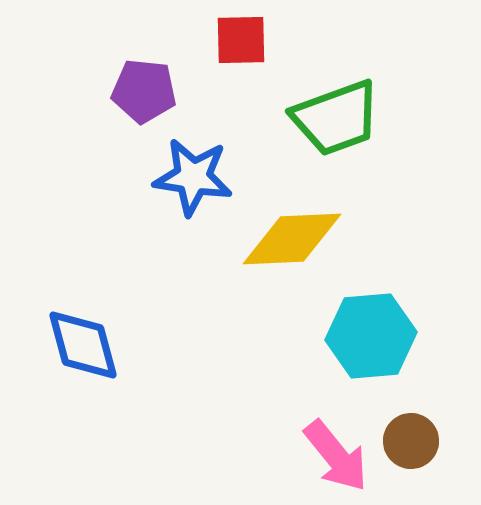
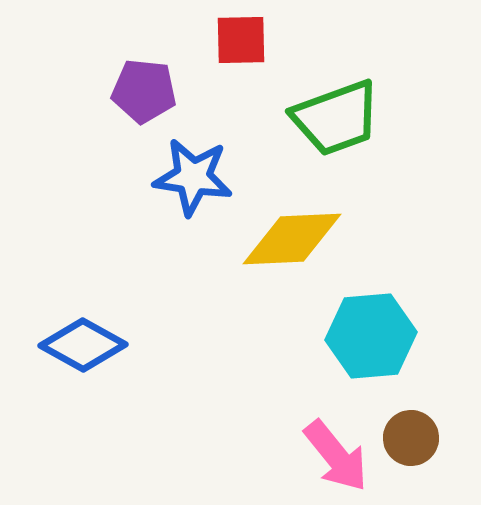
blue diamond: rotated 46 degrees counterclockwise
brown circle: moved 3 px up
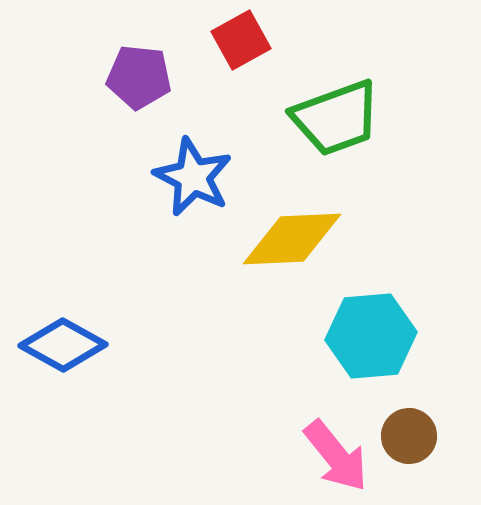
red square: rotated 28 degrees counterclockwise
purple pentagon: moved 5 px left, 14 px up
blue star: rotated 18 degrees clockwise
blue diamond: moved 20 px left
brown circle: moved 2 px left, 2 px up
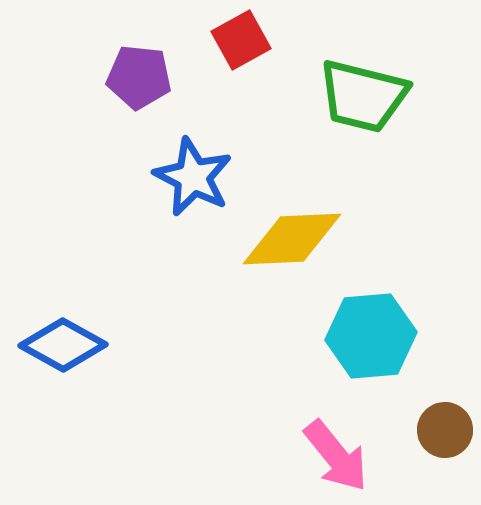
green trapezoid: moved 27 px right, 22 px up; rotated 34 degrees clockwise
brown circle: moved 36 px right, 6 px up
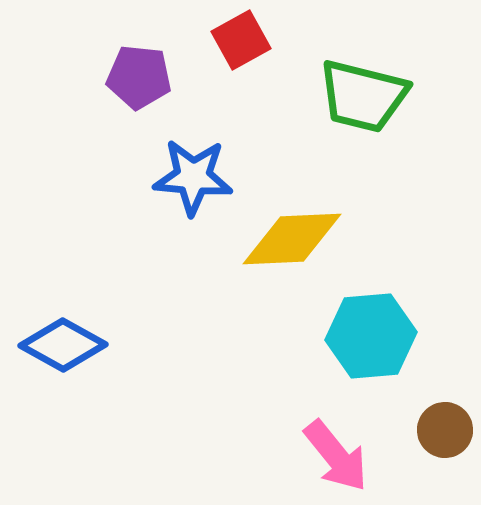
blue star: rotated 22 degrees counterclockwise
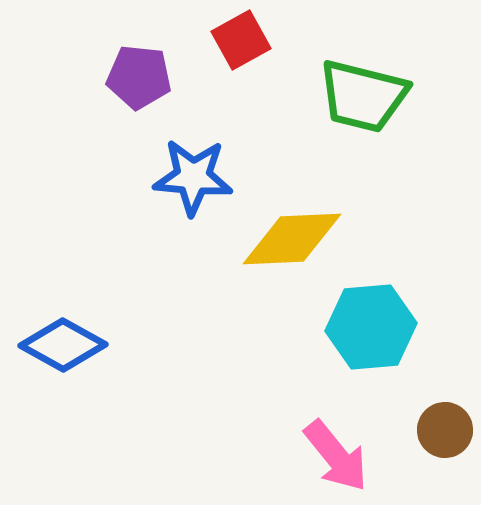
cyan hexagon: moved 9 px up
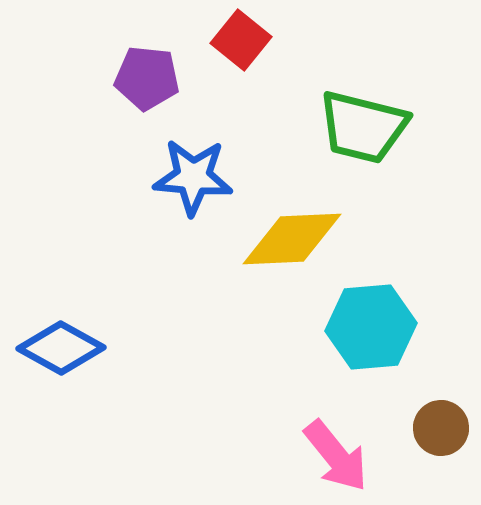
red square: rotated 22 degrees counterclockwise
purple pentagon: moved 8 px right, 1 px down
green trapezoid: moved 31 px down
blue diamond: moved 2 px left, 3 px down
brown circle: moved 4 px left, 2 px up
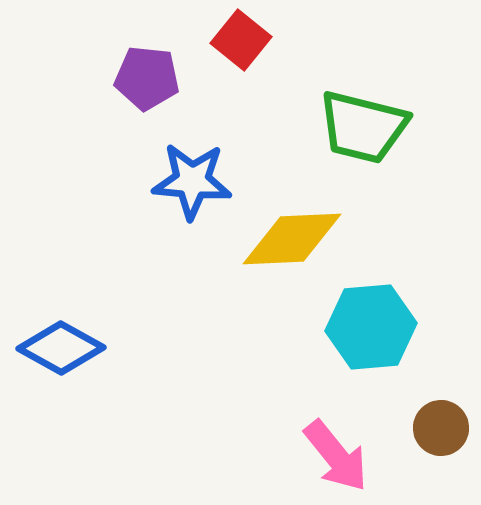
blue star: moved 1 px left, 4 px down
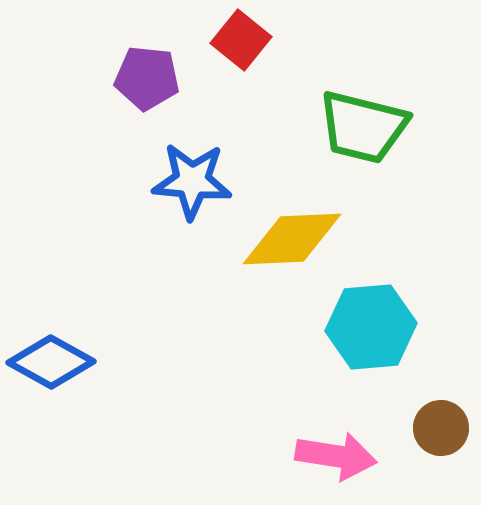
blue diamond: moved 10 px left, 14 px down
pink arrow: rotated 42 degrees counterclockwise
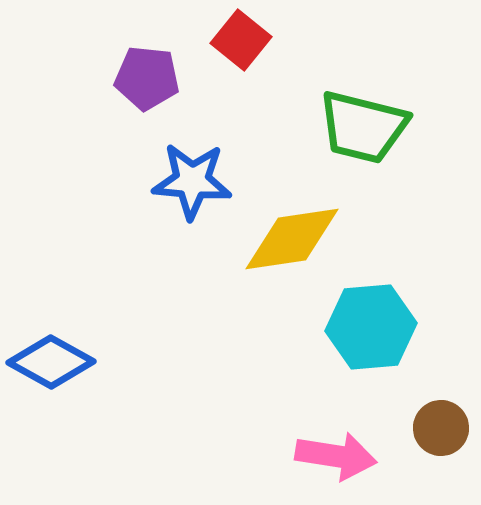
yellow diamond: rotated 6 degrees counterclockwise
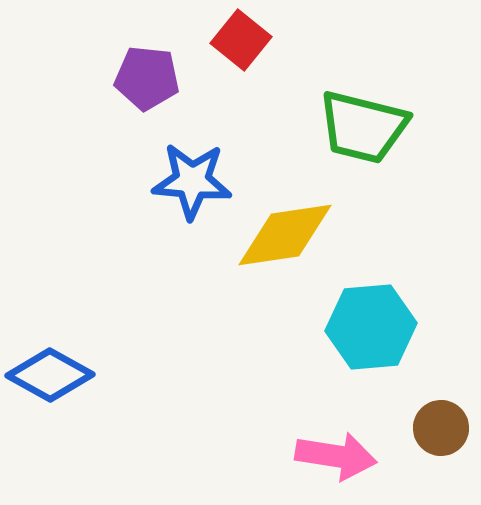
yellow diamond: moved 7 px left, 4 px up
blue diamond: moved 1 px left, 13 px down
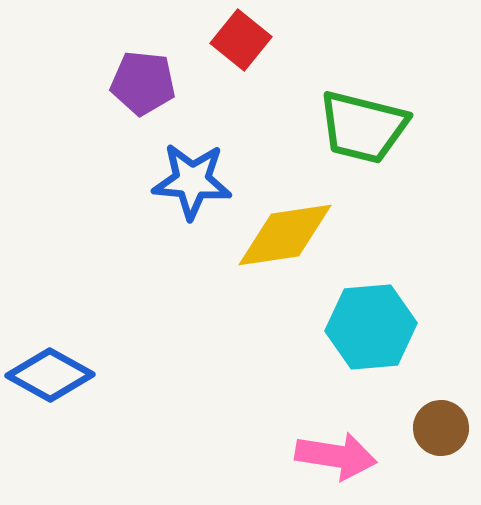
purple pentagon: moved 4 px left, 5 px down
